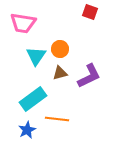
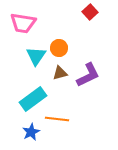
red square: rotated 28 degrees clockwise
orange circle: moved 1 px left, 1 px up
purple L-shape: moved 1 px left, 1 px up
blue star: moved 4 px right, 2 px down
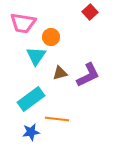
orange circle: moved 8 px left, 11 px up
cyan rectangle: moved 2 px left
blue star: rotated 18 degrees clockwise
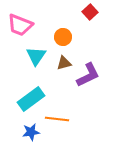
pink trapezoid: moved 3 px left, 2 px down; rotated 12 degrees clockwise
orange circle: moved 12 px right
brown triangle: moved 4 px right, 10 px up
